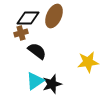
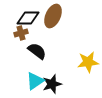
brown ellipse: moved 1 px left
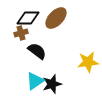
brown ellipse: moved 3 px right, 2 px down; rotated 20 degrees clockwise
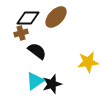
brown ellipse: moved 1 px up
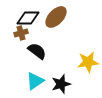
black star: moved 9 px right
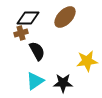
brown ellipse: moved 9 px right
black semicircle: rotated 24 degrees clockwise
yellow star: moved 1 px left, 1 px up
black star: moved 2 px right, 1 px up; rotated 18 degrees clockwise
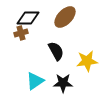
black semicircle: moved 19 px right
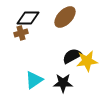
black semicircle: moved 16 px right, 5 px down; rotated 90 degrees counterclockwise
cyan triangle: moved 1 px left, 1 px up
